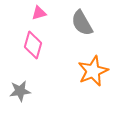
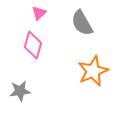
pink triangle: rotated 28 degrees counterclockwise
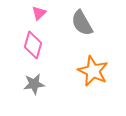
orange star: rotated 24 degrees counterclockwise
gray star: moved 14 px right, 7 px up
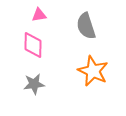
pink triangle: moved 2 px down; rotated 35 degrees clockwise
gray semicircle: moved 4 px right, 3 px down; rotated 12 degrees clockwise
pink diamond: rotated 16 degrees counterclockwise
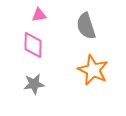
orange star: moved 1 px up
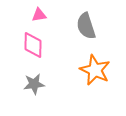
orange star: moved 2 px right
